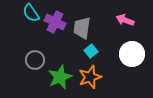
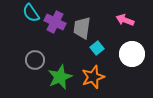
cyan square: moved 6 px right, 3 px up
orange star: moved 3 px right
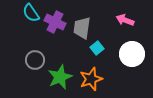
orange star: moved 2 px left, 2 px down
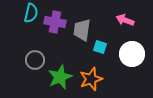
cyan semicircle: rotated 132 degrees counterclockwise
purple cross: rotated 15 degrees counterclockwise
gray trapezoid: moved 2 px down
cyan square: moved 3 px right, 1 px up; rotated 32 degrees counterclockwise
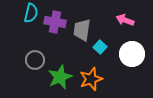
cyan square: rotated 24 degrees clockwise
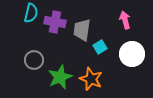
pink arrow: rotated 54 degrees clockwise
cyan square: rotated 16 degrees clockwise
gray circle: moved 1 px left
orange star: rotated 30 degrees counterclockwise
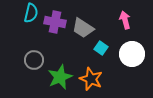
gray trapezoid: moved 1 px right, 2 px up; rotated 65 degrees counterclockwise
cyan square: moved 1 px right, 1 px down; rotated 24 degrees counterclockwise
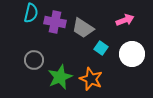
pink arrow: rotated 84 degrees clockwise
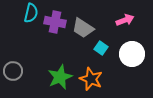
gray circle: moved 21 px left, 11 px down
